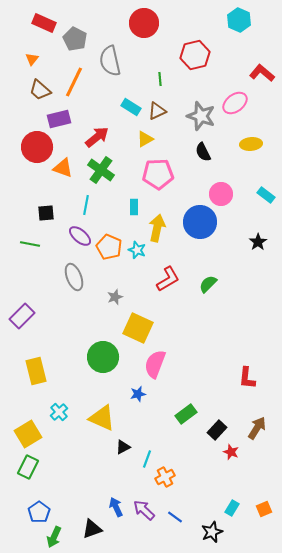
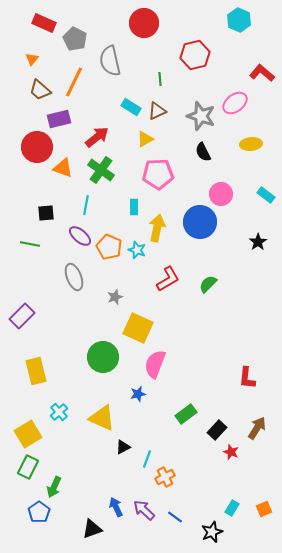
green arrow at (54, 537): moved 50 px up
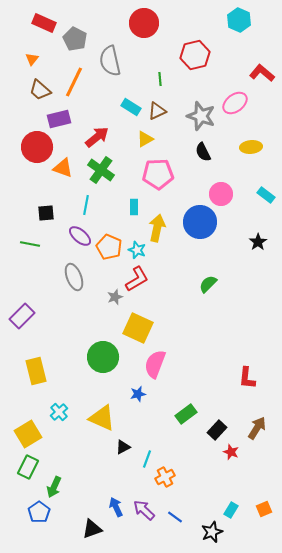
yellow ellipse at (251, 144): moved 3 px down
red L-shape at (168, 279): moved 31 px left
cyan rectangle at (232, 508): moved 1 px left, 2 px down
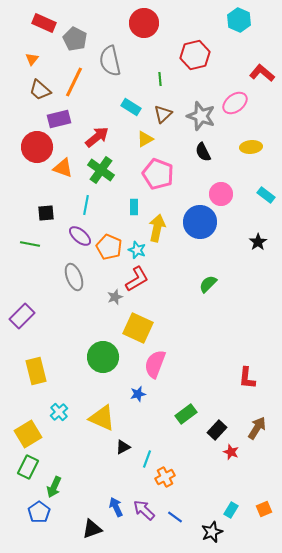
brown triangle at (157, 111): moved 6 px right, 3 px down; rotated 18 degrees counterclockwise
pink pentagon at (158, 174): rotated 24 degrees clockwise
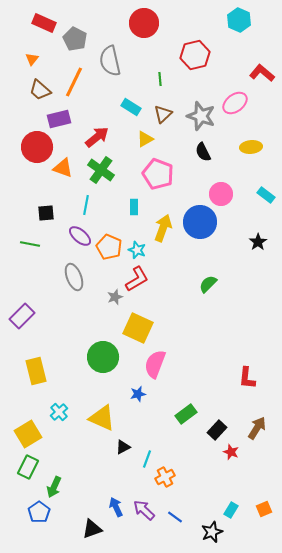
yellow arrow at (157, 228): moved 6 px right; rotated 8 degrees clockwise
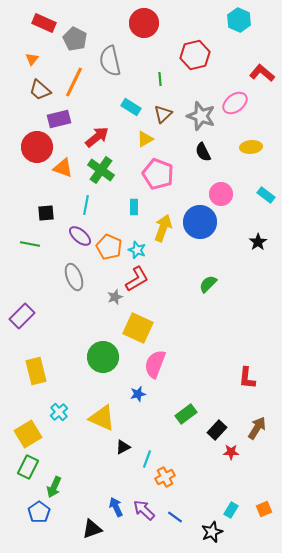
red star at (231, 452): rotated 21 degrees counterclockwise
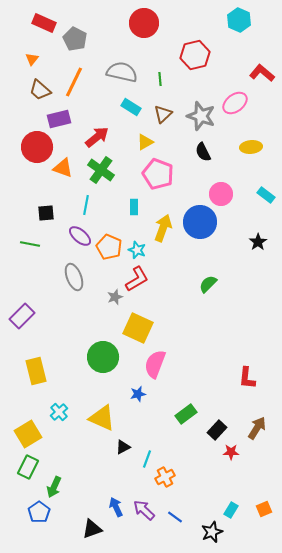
gray semicircle at (110, 61): moved 12 px right, 11 px down; rotated 116 degrees clockwise
yellow triangle at (145, 139): moved 3 px down
